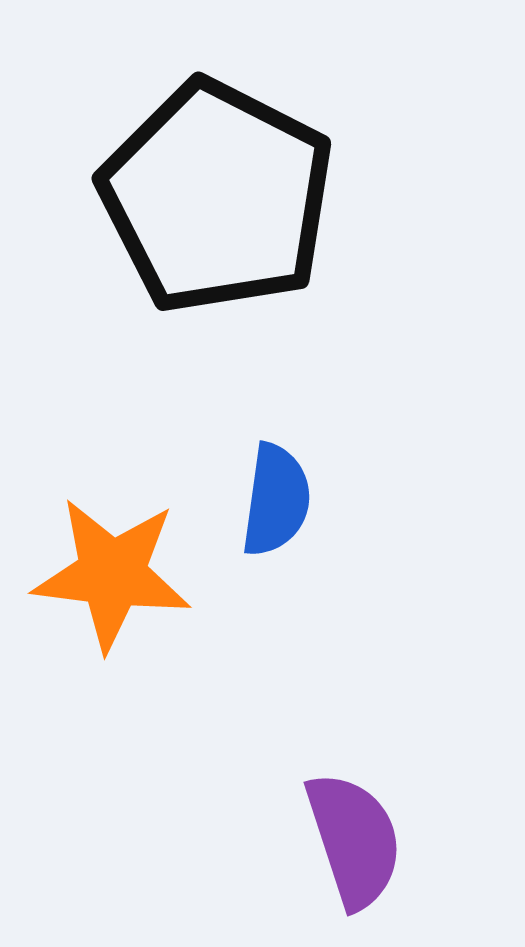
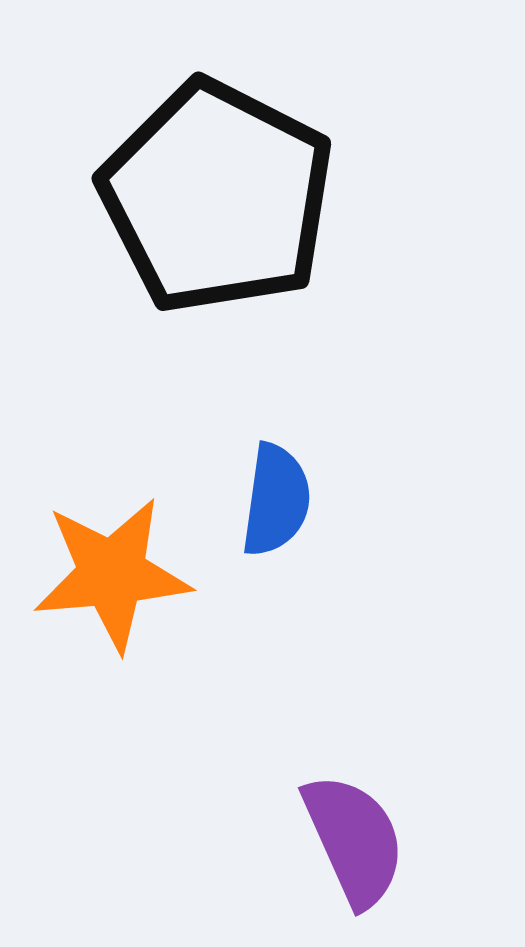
orange star: rotated 12 degrees counterclockwise
purple semicircle: rotated 6 degrees counterclockwise
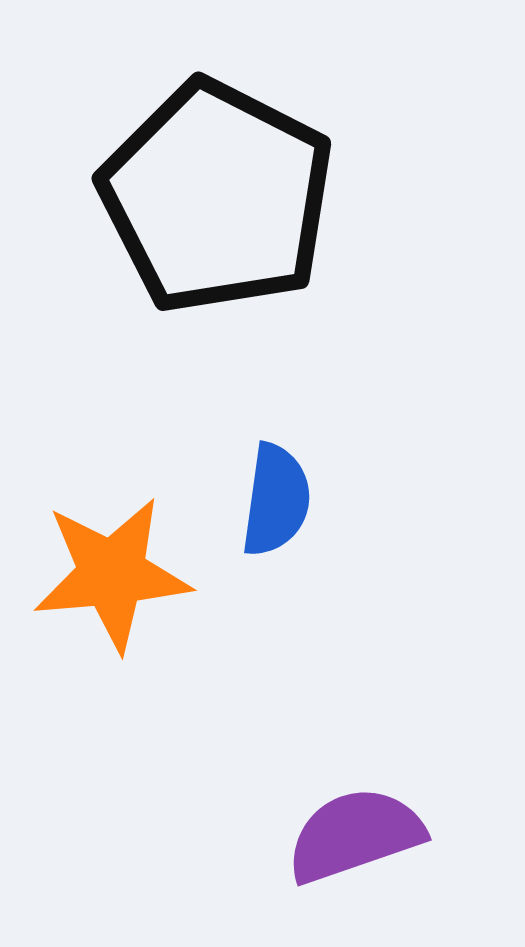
purple semicircle: moved 1 px right, 5 px up; rotated 85 degrees counterclockwise
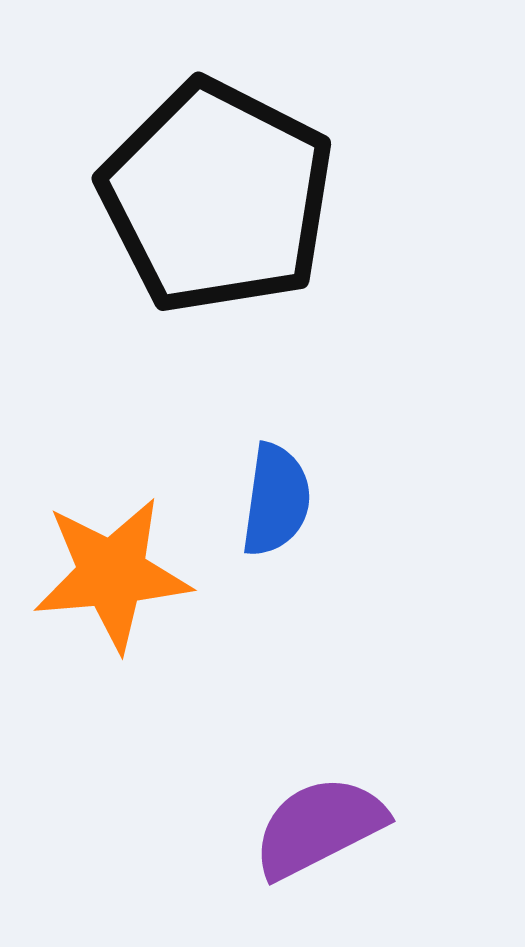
purple semicircle: moved 36 px left, 8 px up; rotated 8 degrees counterclockwise
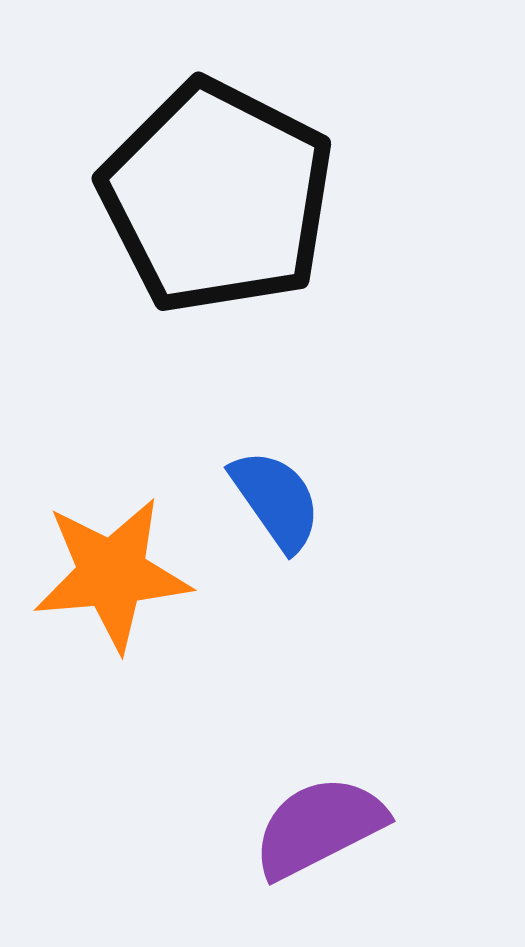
blue semicircle: rotated 43 degrees counterclockwise
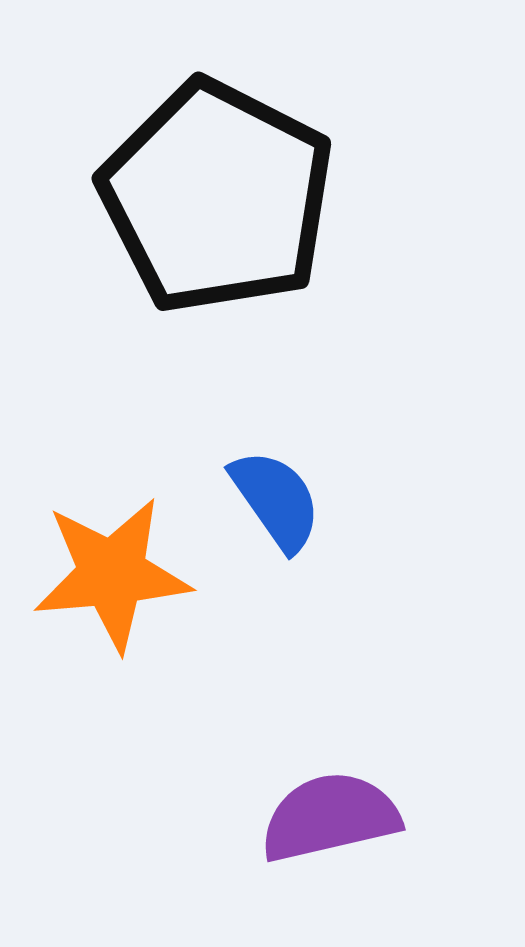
purple semicircle: moved 11 px right, 10 px up; rotated 14 degrees clockwise
